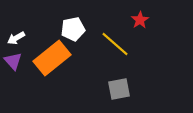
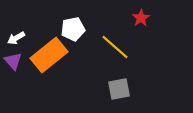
red star: moved 1 px right, 2 px up
yellow line: moved 3 px down
orange rectangle: moved 3 px left, 3 px up
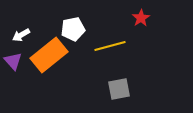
white arrow: moved 5 px right, 3 px up
yellow line: moved 5 px left, 1 px up; rotated 56 degrees counterclockwise
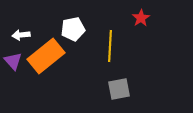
white arrow: rotated 24 degrees clockwise
yellow line: rotated 72 degrees counterclockwise
orange rectangle: moved 3 px left, 1 px down
